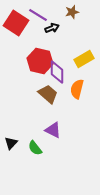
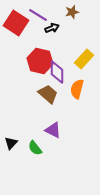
yellow rectangle: rotated 18 degrees counterclockwise
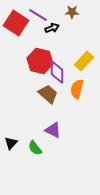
brown star: rotated 16 degrees clockwise
yellow rectangle: moved 2 px down
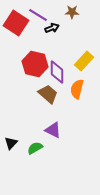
red hexagon: moved 5 px left, 3 px down
green semicircle: rotated 98 degrees clockwise
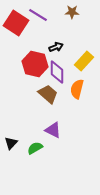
black arrow: moved 4 px right, 19 px down
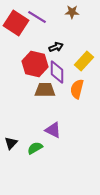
purple line: moved 1 px left, 2 px down
brown trapezoid: moved 3 px left, 4 px up; rotated 40 degrees counterclockwise
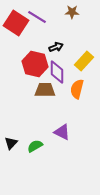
purple triangle: moved 9 px right, 2 px down
green semicircle: moved 2 px up
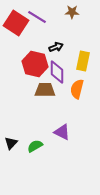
yellow rectangle: moved 1 px left; rotated 30 degrees counterclockwise
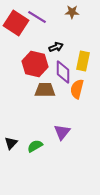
purple diamond: moved 6 px right
purple triangle: rotated 42 degrees clockwise
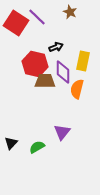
brown star: moved 2 px left; rotated 24 degrees clockwise
purple line: rotated 12 degrees clockwise
brown trapezoid: moved 9 px up
green semicircle: moved 2 px right, 1 px down
